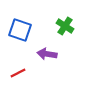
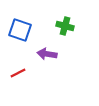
green cross: rotated 18 degrees counterclockwise
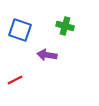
purple arrow: moved 1 px down
red line: moved 3 px left, 7 px down
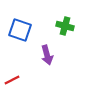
purple arrow: rotated 114 degrees counterclockwise
red line: moved 3 px left
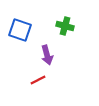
red line: moved 26 px right
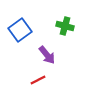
blue square: rotated 35 degrees clockwise
purple arrow: rotated 24 degrees counterclockwise
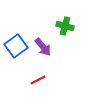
blue square: moved 4 px left, 16 px down
purple arrow: moved 4 px left, 8 px up
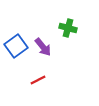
green cross: moved 3 px right, 2 px down
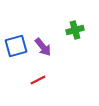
green cross: moved 7 px right, 2 px down; rotated 30 degrees counterclockwise
blue square: rotated 20 degrees clockwise
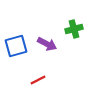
green cross: moved 1 px left, 1 px up
purple arrow: moved 4 px right, 3 px up; rotated 24 degrees counterclockwise
